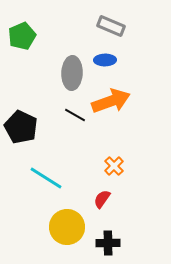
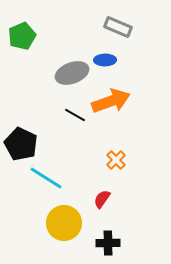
gray rectangle: moved 7 px right, 1 px down
gray ellipse: rotated 68 degrees clockwise
black pentagon: moved 17 px down
orange cross: moved 2 px right, 6 px up
yellow circle: moved 3 px left, 4 px up
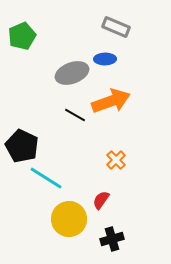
gray rectangle: moved 2 px left
blue ellipse: moved 1 px up
black pentagon: moved 1 px right, 2 px down
red semicircle: moved 1 px left, 1 px down
yellow circle: moved 5 px right, 4 px up
black cross: moved 4 px right, 4 px up; rotated 15 degrees counterclockwise
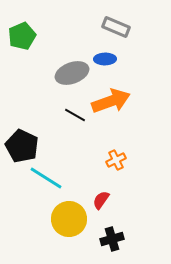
orange cross: rotated 18 degrees clockwise
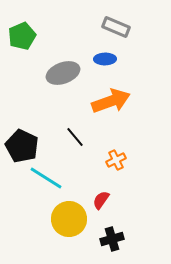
gray ellipse: moved 9 px left
black line: moved 22 px down; rotated 20 degrees clockwise
